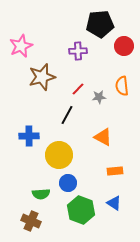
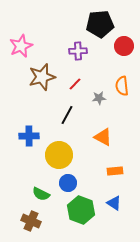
red line: moved 3 px left, 5 px up
gray star: moved 1 px down
green semicircle: rotated 30 degrees clockwise
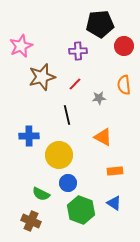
orange semicircle: moved 2 px right, 1 px up
black line: rotated 42 degrees counterclockwise
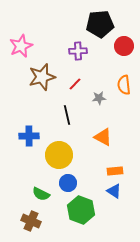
blue triangle: moved 12 px up
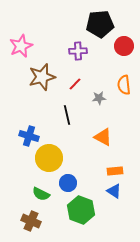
blue cross: rotated 18 degrees clockwise
yellow circle: moved 10 px left, 3 px down
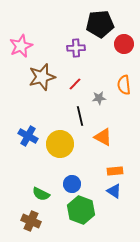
red circle: moved 2 px up
purple cross: moved 2 px left, 3 px up
black line: moved 13 px right, 1 px down
blue cross: moved 1 px left; rotated 12 degrees clockwise
yellow circle: moved 11 px right, 14 px up
blue circle: moved 4 px right, 1 px down
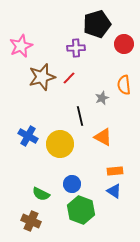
black pentagon: moved 3 px left; rotated 12 degrees counterclockwise
red line: moved 6 px left, 6 px up
gray star: moved 3 px right; rotated 16 degrees counterclockwise
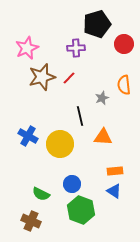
pink star: moved 6 px right, 2 px down
orange triangle: rotated 24 degrees counterclockwise
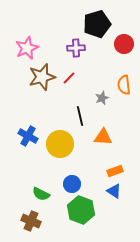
orange rectangle: rotated 14 degrees counterclockwise
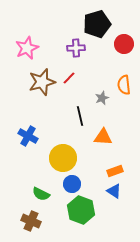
brown star: moved 5 px down
yellow circle: moved 3 px right, 14 px down
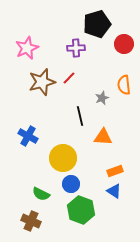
blue circle: moved 1 px left
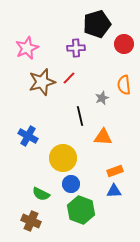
blue triangle: rotated 35 degrees counterclockwise
